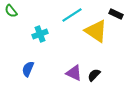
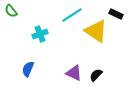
black semicircle: moved 2 px right
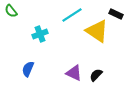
yellow triangle: moved 1 px right
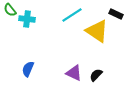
green semicircle: moved 1 px left, 1 px up
cyan cross: moved 13 px left, 15 px up; rotated 28 degrees clockwise
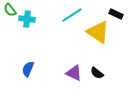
yellow triangle: moved 1 px right, 1 px down
black semicircle: moved 1 px right, 2 px up; rotated 96 degrees counterclockwise
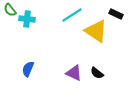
yellow triangle: moved 2 px left, 1 px up
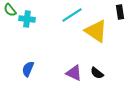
black rectangle: moved 4 px right, 2 px up; rotated 56 degrees clockwise
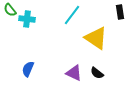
cyan line: rotated 20 degrees counterclockwise
yellow triangle: moved 7 px down
